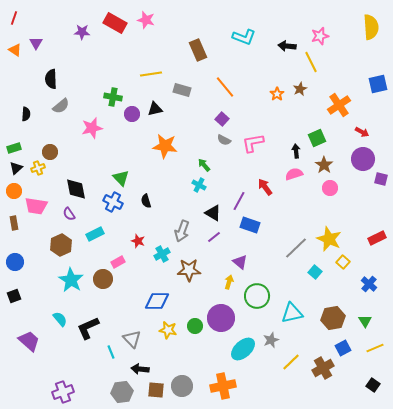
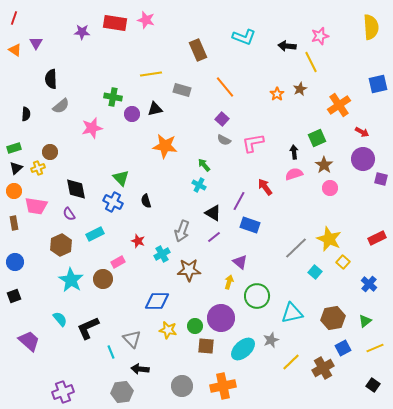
red rectangle at (115, 23): rotated 20 degrees counterclockwise
black arrow at (296, 151): moved 2 px left, 1 px down
green triangle at (365, 321): rotated 24 degrees clockwise
brown square at (156, 390): moved 50 px right, 44 px up
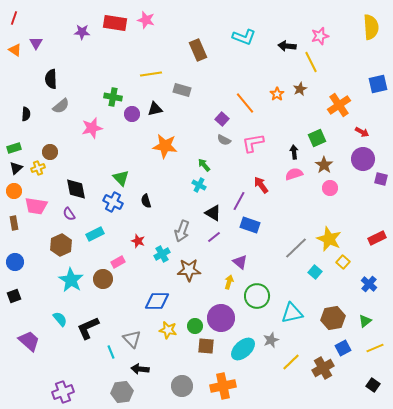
orange line at (225, 87): moved 20 px right, 16 px down
red arrow at (265, 187): moved 4 px left, 2 px up
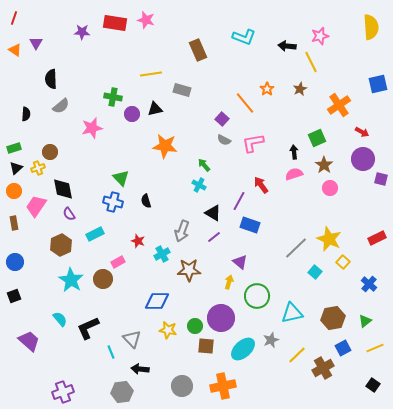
orange star at (277, 94): moved 10 px left, 5 px up
black diamond at (76, 189): moved 13 px left
blue cross at (113, 202): rotated 12 degrees counterclockwise
pink trapezoid at (36, 206): rotated 115 degrees clockwise
yellow line at (291, 362): moved 6 px right, 7 px up
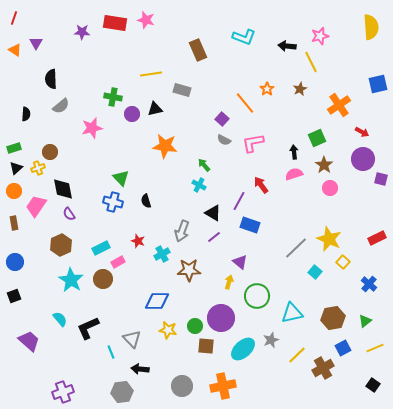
cyan rectangle at (95, 234): moved 6 px right, 14 px down
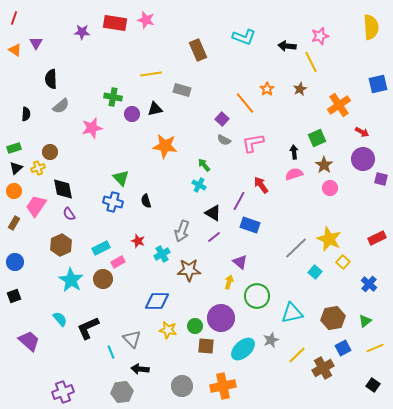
brown rectangle at (14, 223): rotated 40 degrees clockwise
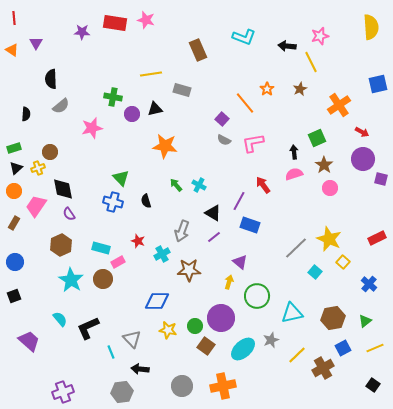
red line at (14, 18): rotated 24 degrees counterclockwise
orange triangle at (15, 50): moved 3 px left
green arrow at (204, 165): moved 28 px left, 20 px down
red arrow at (261, 185): moved 2 px right
cyan rectangle at (101, 248): rotated 42 degrees clockwise
brown square at (206, 346): rotated 30 degrees clockwise
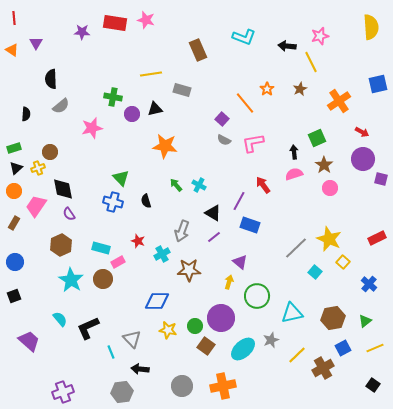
orange cross at (339, 105): moved 4 px up
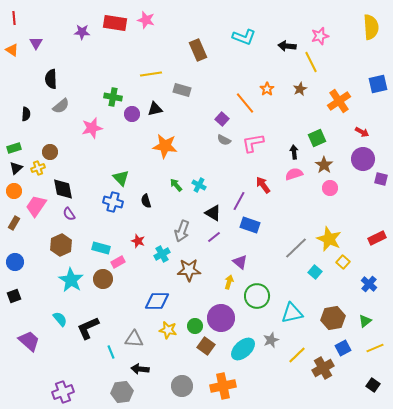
gray triangle at (132, 339): moved 2 px right; rotated 42 degrees counterclockwise
